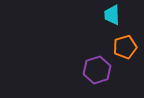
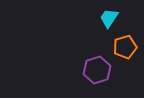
cyan trapezoid: moved 3 px left, 3 px down; rotated 35 degrees clockwise
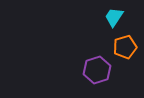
cyan trapezoid: moved 5 px right, 1 px up
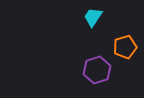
cyan trapezoid: moved 21 px left
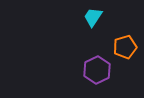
purple hexagon: rotated 8 degrees counterclockwise
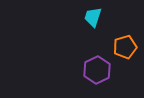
cyan trapezoid: rotated 15 degrees counterclockwise
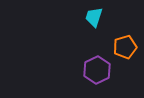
cyan trapezoid: moved 1 px right
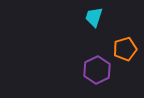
orange pentagon: moved 2 px down
